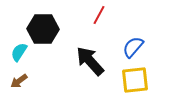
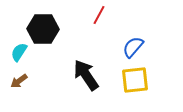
black arrow: moved 4 px left, 14 px down; rotated 8 degrees clockwise
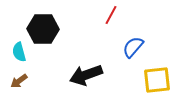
red line: moved 12 px right
cyan semicircle: rotated 48 degrees counterclockwise
black arrow: rotated 76 degrees counterclockwise
yellow square: moved 22 px right
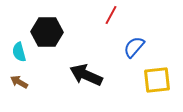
black hexagon: moved 4 px right, 3 px down
blue semicircle: moved 1 px right
black arrow: rotated 44 degrees clockwise
brown arrow: moved 1 px down; rotated 66 degrees clockwise
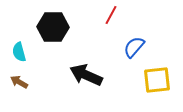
black hexagon: moved 6 px right, 5 px up
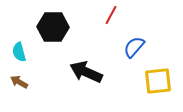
black arrow: moved 3 px up
yellow square: moved 1 px right, 1 px down
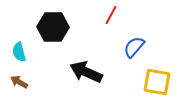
yellow square: moved 1 px left, 1 px down; rotated 16 degrees clockwise
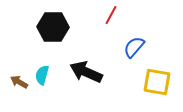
cyan semicircle: moved 23 px right, 23 px down; rotated 30 degrees clockwise
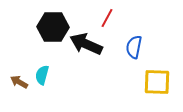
red line: moved 4 px left, 3 px down
blue semicircle: rotated 30 degrees counterclockwise
black arrow: moved 28 px up
yellow square: rotated 8 degrees counterclockwise
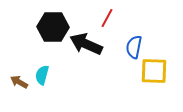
yellow square: moved 3 px left, 11 px up
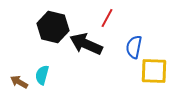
black hexagon: rotated 12 degrees clockwise
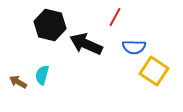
red line: moved 8 px right, 1 px up
black hexagon: moved 3 px left, 2 px up
blue semicircle: rotated 100 degrees counterclockwise
yellow square: rotated 32 degrees clockwise
brown arrow: moved 1 px left
